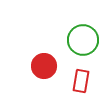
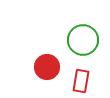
red circle: moved 3 px right, 1 px down
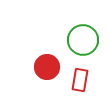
red rectangle: moved 1 px left, 1 px up
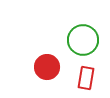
red rectangle: moved 6 px right, 2 px up
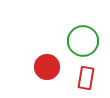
green circle: moved 1 px down
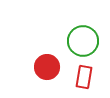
red rectangle: moved 2 px left, 1 px up
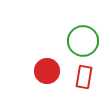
red circle: moved 4 px down
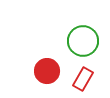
red rectangle: moved 1 px left, 2 px down; rotated 20 degrees clockwise
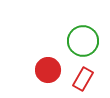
red circle: moved 1 px right, 1 px up
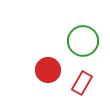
red rectangle: moved 1 px left, 4 px down
